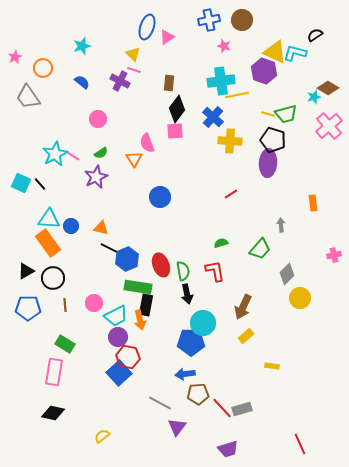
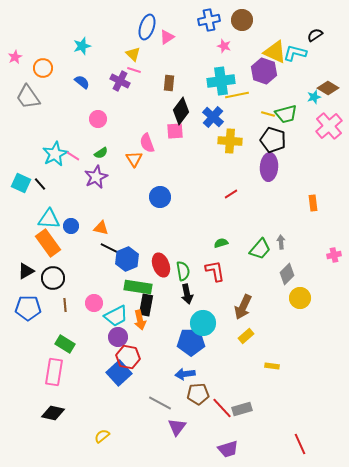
black diamond at (177, 109): moved 4 px right, 2 px down
purple ellipse at (268, 163): moved 1 px right, 4 px down
gray arrow at (281, 225): moved 17 px down
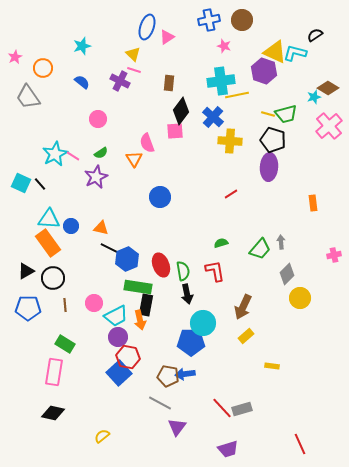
brown pentagon at (198, 394): moved 30 px left, 18 px up; rotated 15 degrees clockwise
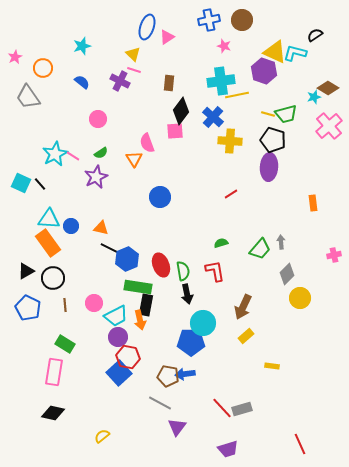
blue pentagon at (28, 308): rotated 25 degrees clockwise
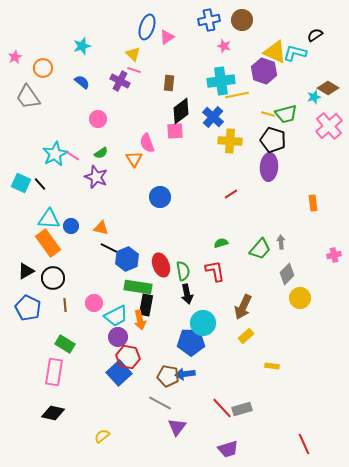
black diamond at (181, 111): rotated 16 degrees clockwise
purple star at (96, 177): rotated 25 degrees counterclockwise
red line at (300, 444): moved 4 px right
